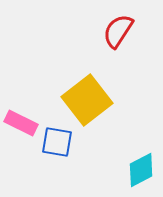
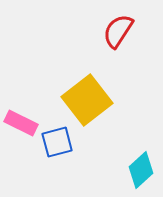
blue square: rotated 24 degrees counterclockwise
cyan diamond: rotated 15 degrees counterclockwise
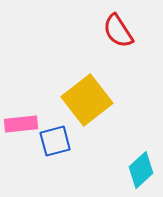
red semicircle: rotated 66 degrees counterclockwise
pink rectangle: moved 1 px down; rotated 32 degrees counterclockwise
blue square: moved 2 px left, 1 px up
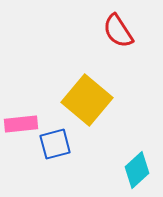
yellow square: rotated 12 degrees counterclockwise
blue square: moved 3 px down
cyan diamond: moved 4 px left
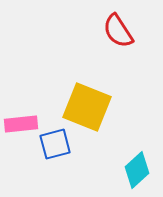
yellow square: moved 7 px down; rotated 18 degrees counterclockwise
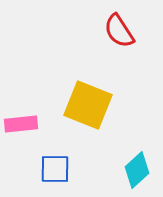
red semicircle: moved 1 px right
yellow square: moved 1 px right, 2 px up
blue square: moved 25 px down; rotated 16 degrees clockwise
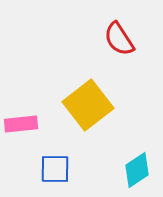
red semicircle: moved 8 px down
yellow square: rotated 30 degrees clockwise
cyan diamond: rotated 9 degrees clockwise
